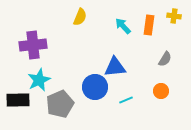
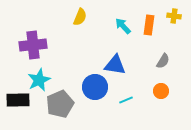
gray semicircle: moved 2 px left, 2 px down
blue triangle: moved 2 px up; rotated 15 degrees clockwise
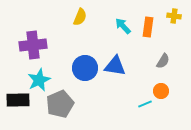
orange rectangle: moved 1 px left, 2 px down
blue triangle: moved 1 px down
blue circle: moved 10 px left, 19 px up
cyan line: moved 19 px right, 4 px down
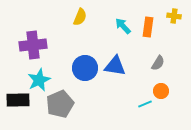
gray semicircle: moved 5 px left, 2 px down
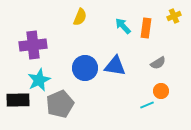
yellow cross: rotated 32 degrees counterclockwise
orange rectangle: moved 2 px left, 1 px down
gray semicircle: rotated 28 degrees clockwise
cyan line: moved 2 px right, 1 px down
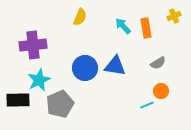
orange rectangle: rotated 18 degrees counterclockwise
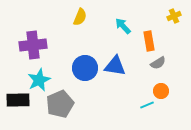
orange rectangle: moved 3 px right, 13 px down
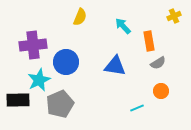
blue circle: moved 19 px left, 6 px up
cyan line: moved 10 px left, 3 px down
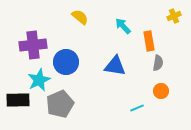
yellow semicircle: rotated 72 degrees counterclockwise
gray semicircle: rotated 49 degrees counterclockwise
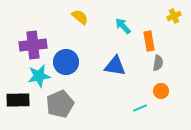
cyan star: moved 4 px up; rotated 15 degrees clockwise
cyan line: moved 3 px right
